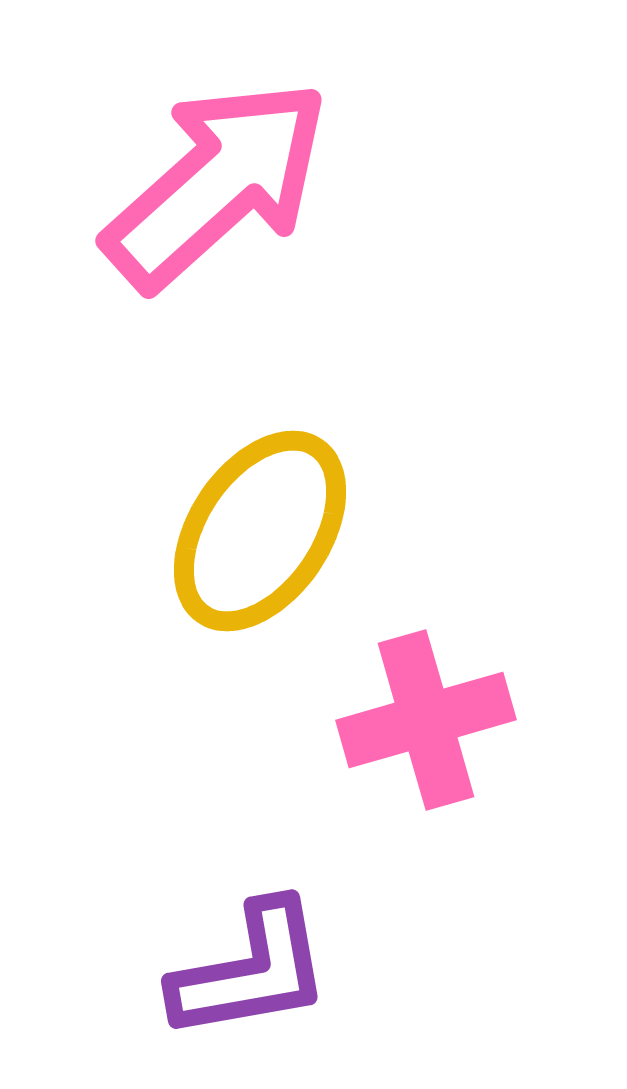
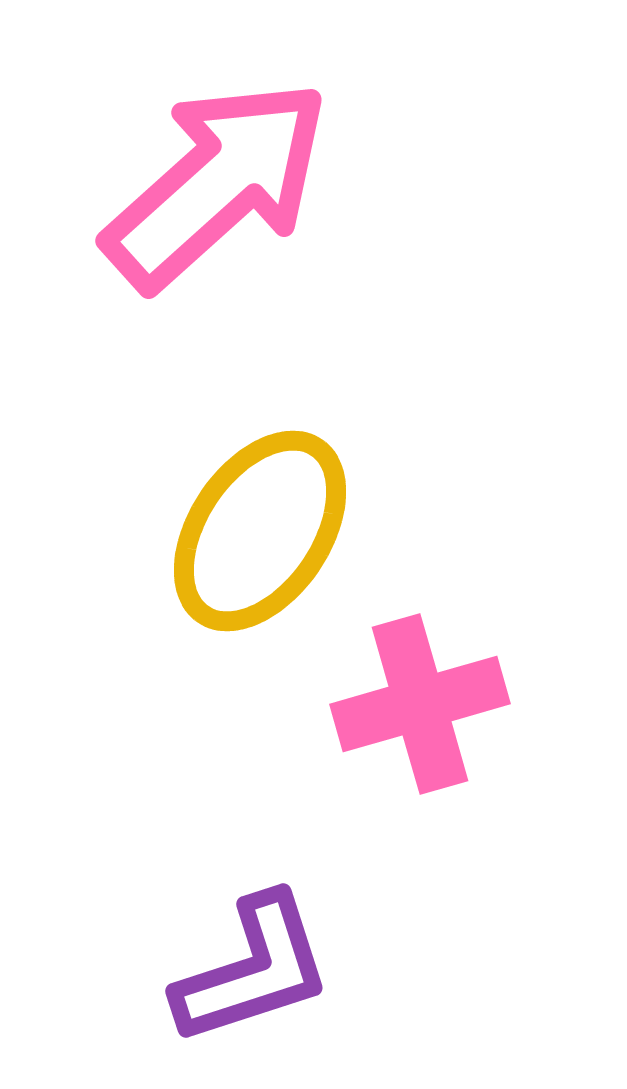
pink cross: moved 6 px left, 16 px up
purple L-shape: moved 2 px right, 1 px up; rotated 8 degrees counterclockwise
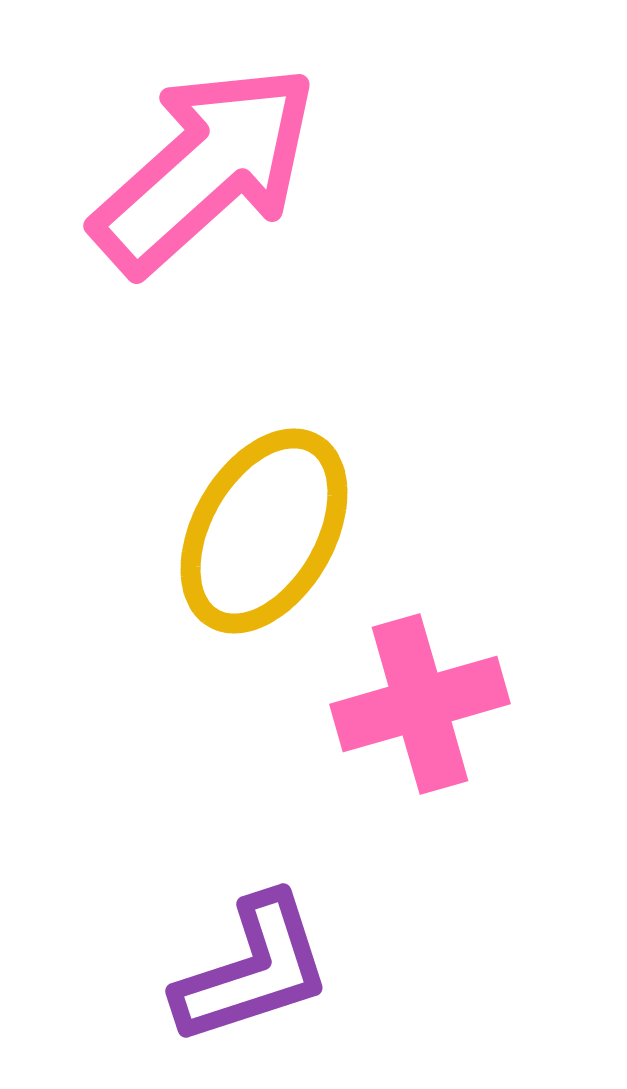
pink arrow: moved 12 px left, 15 px up
yellow ellipse: moved 4 px right; rotated 4 degrees counterclockwise
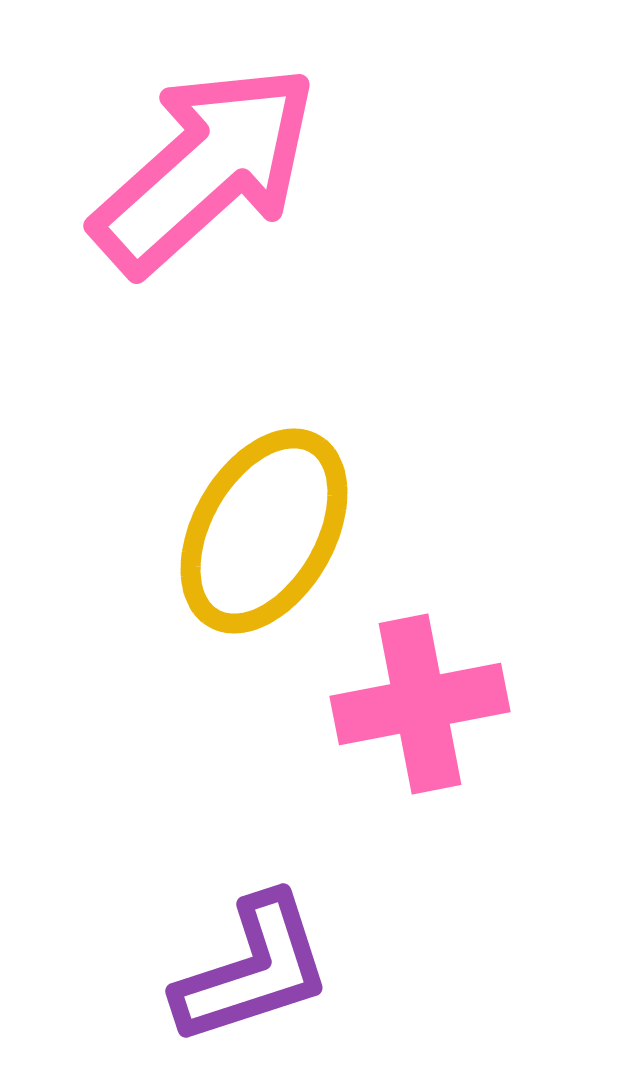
pink cross: rotated 5 degrees clockwise
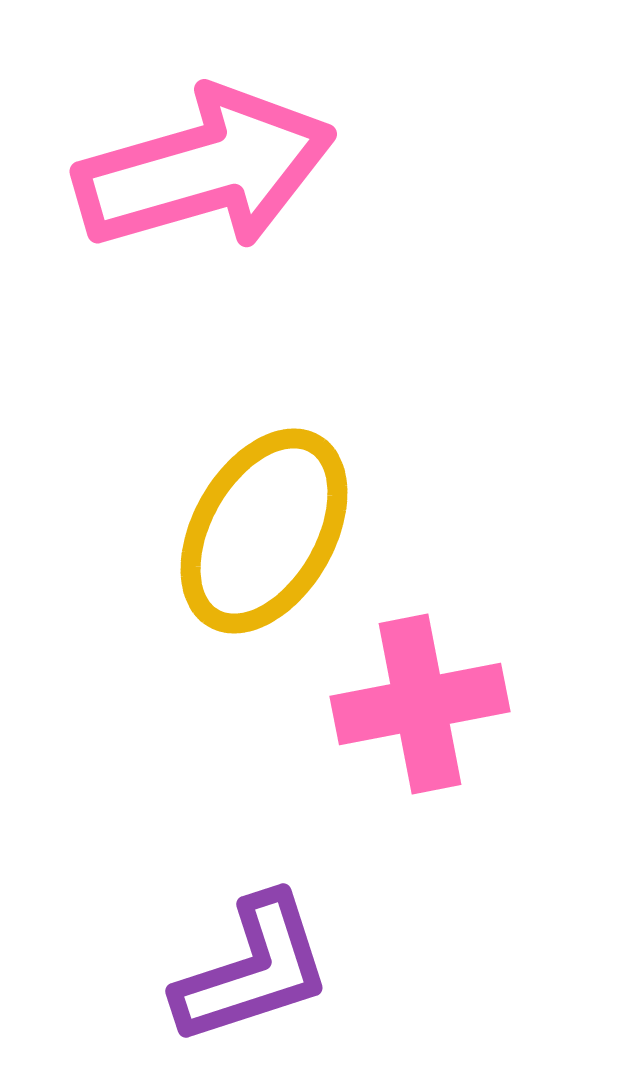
pink arrow: rotated 26 degrees clockwise
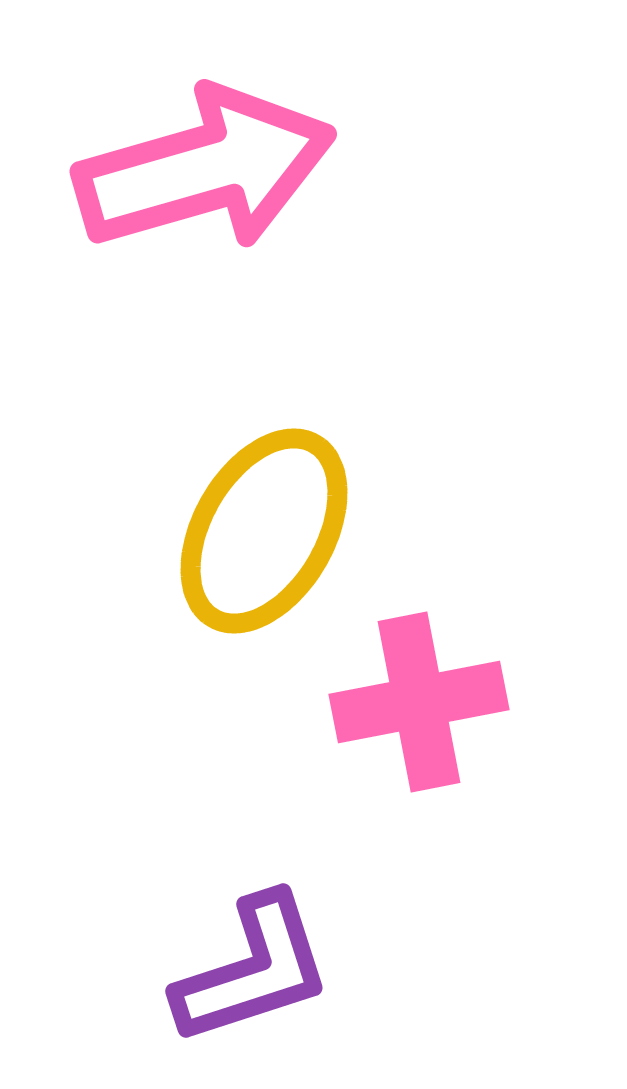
pink cross: moved 1 px left, 2 px up
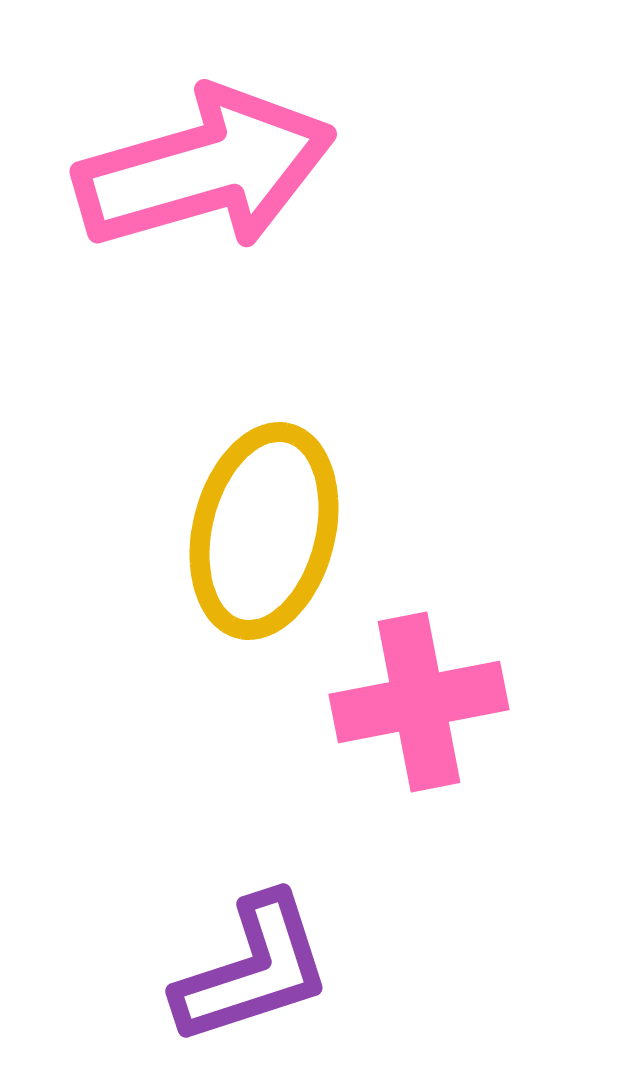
yellow ellipse: rotated 16 degrees counterclockwise
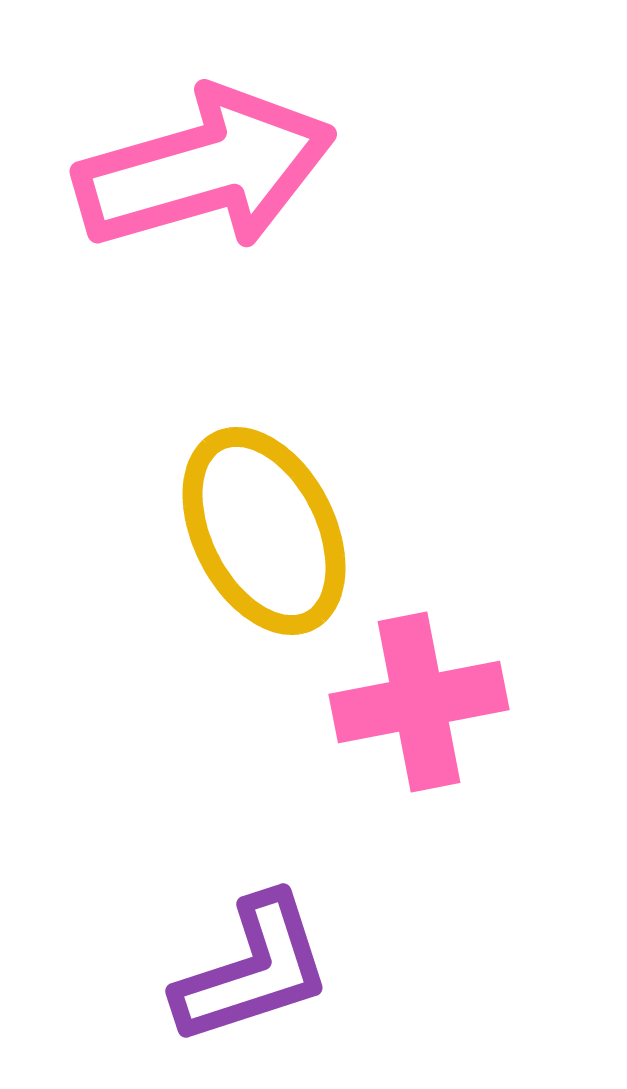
yellow ellipse: rotated 41 degrees counterclockwise
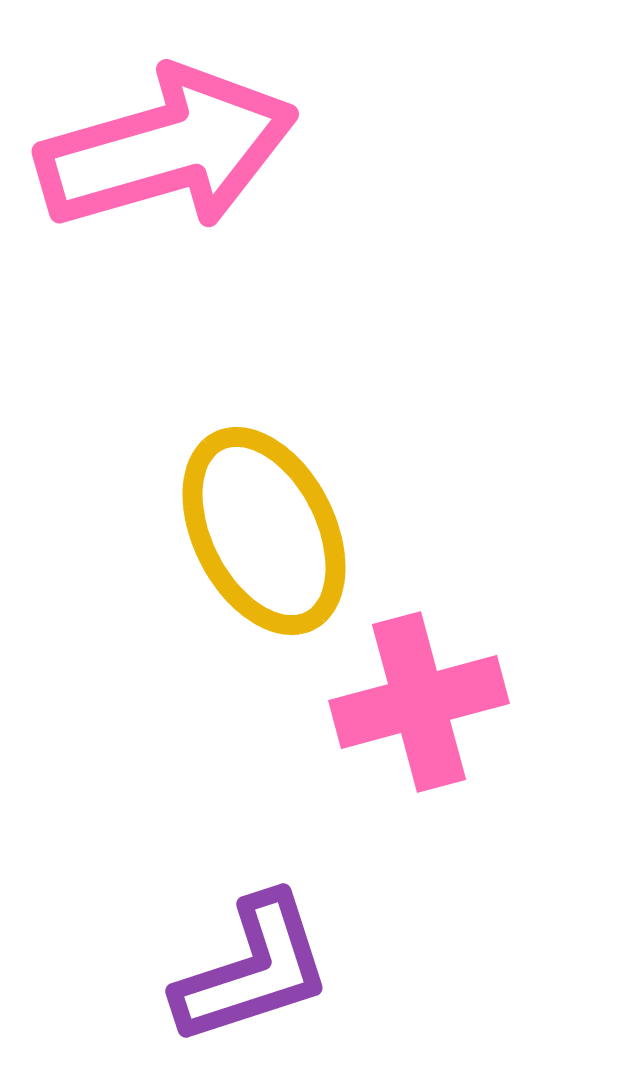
pink arrow: moved 38 px left, 20 px up
pink cross: rotated 4 degrees counterclockwise
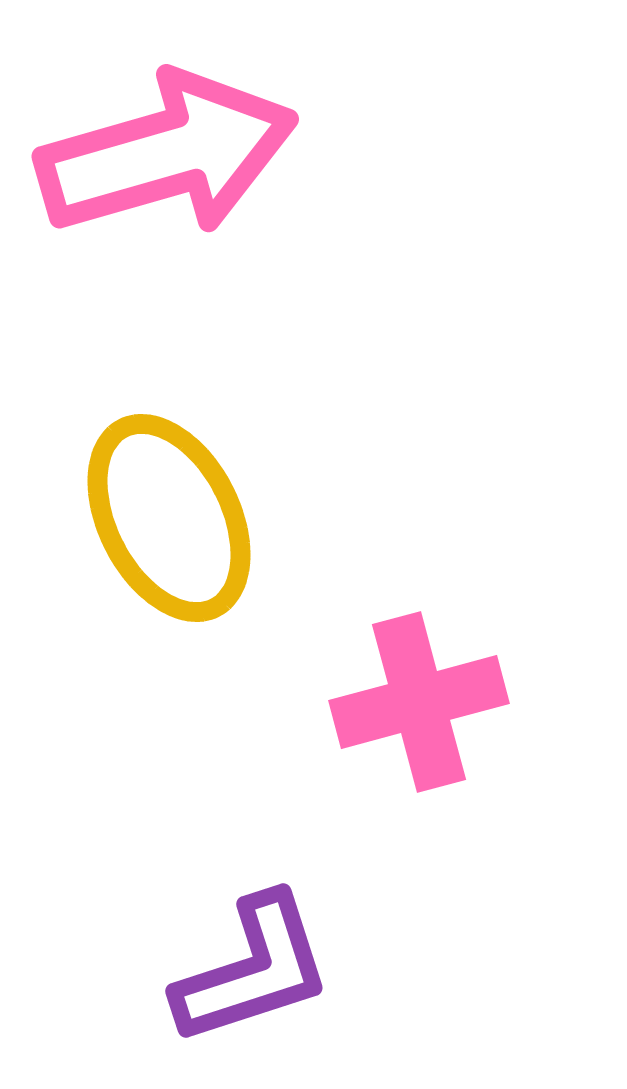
pink arrow: moved 5 px down
yellow ellipse: moved 95 px left, 13 px up
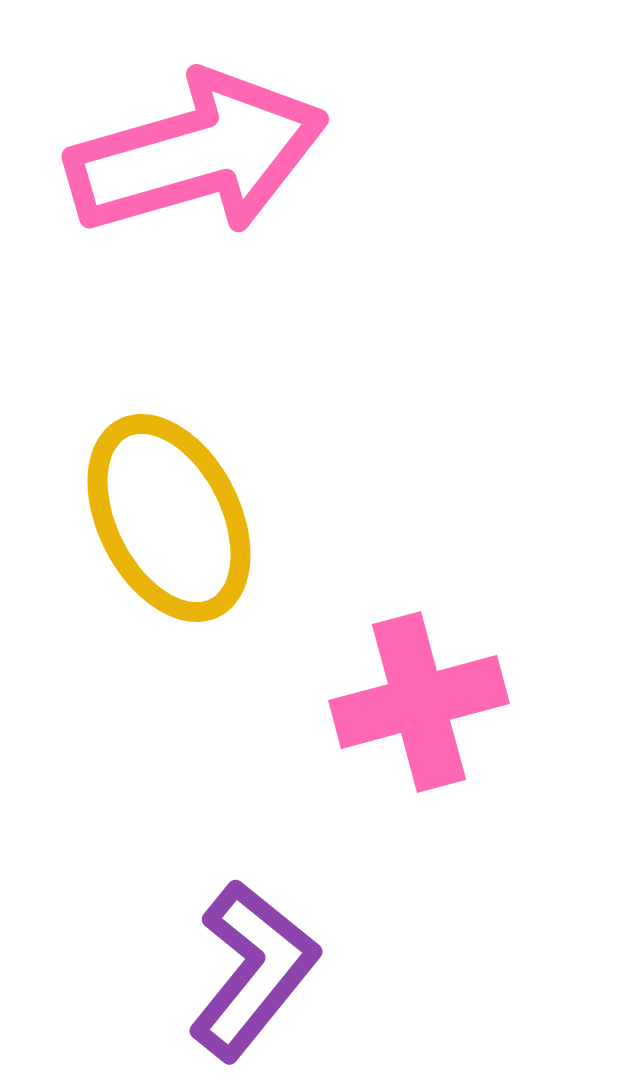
pink arrow: moved 30 px right
purple L-shape: rotated 33 degrees counterclockwise
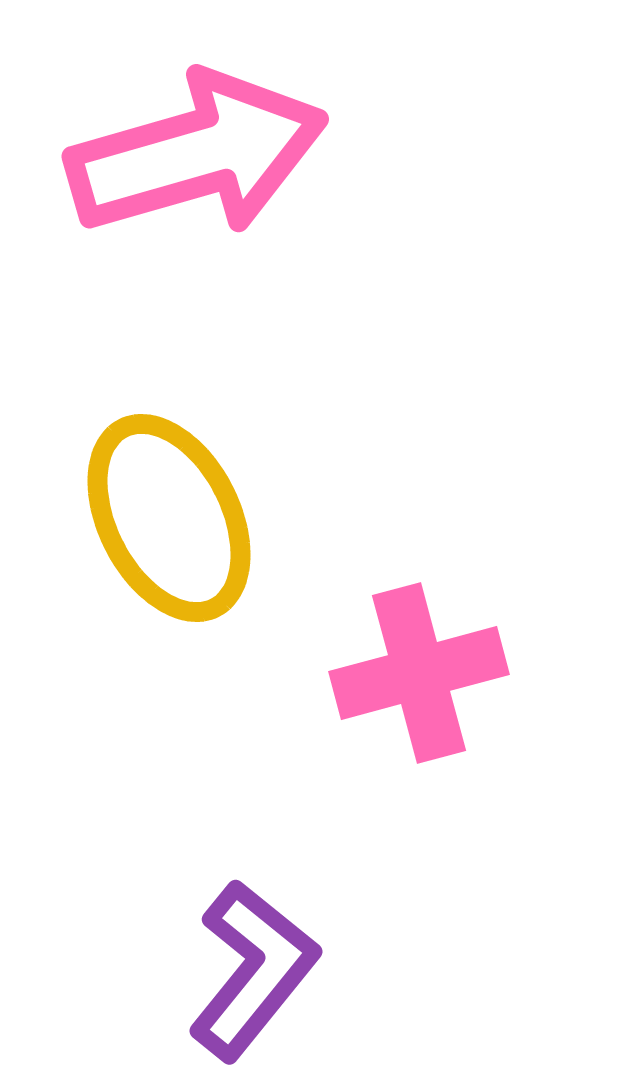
pink cross: moved 29 px up
